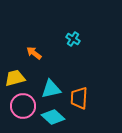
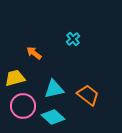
cyan cross: rotated 16 degrees clockwise
cyan triangle: moved 3 px right
orange trapezoid: moved 9 px right, 3 px up; rotated 125 degrees clockwise
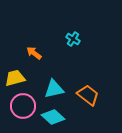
cyan cross: rotated 16 degrees counterclockwise
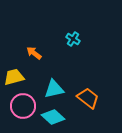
yellow trapezoid: moved 1 px left, 1 px up
orange trapezoid: moved 3 px down
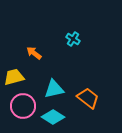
cyan diamond: rotated 10 degrees counterclockwise
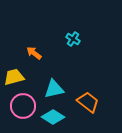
orange trapezoid: moved 4 px down
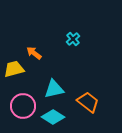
cyan cross: rotated 16 degrees clockwise
yellow trapezoid: moved 8 px up
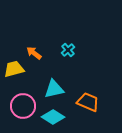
cyan cross: moved 5 px left, 11 px down
orange trapezoid: rotated 15 degrees counterclockwise
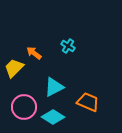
cyan cross: moved 4 px up; rotated 16 degrees counterclockwise
yellow trapezoid: moved 1 px up; rotated 30 degrees counterclockwise
cyan triangle: moved 2 px up; rotated 15 degrees counterclockwise
pink circle: moved 1 px right, 1 px down
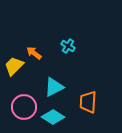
yellow trapezoid: moved 2 px up
orange trapezoid: rotated 110 degrees counterclockwise
